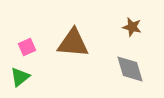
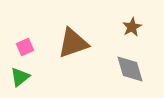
brown star: rotated 30 degrees clockwise
brown triangle: rotated 24 degrees counterclockwise
pink square: moved 2 px left
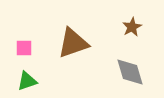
pink square: moved 1 px left, 1 px down; rotated 24 degrees clockwise
gray diamond: moved 3 px down
green triangle: moved 7 px right, 4 px down; rotated 20 degrees clockwise
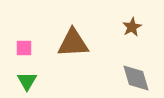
brown triangle: rotated 16 degrees clockwise
gray diamond: moved 6 px right, 6 px down
green triangle: rotated 40 degrees counterclockwise
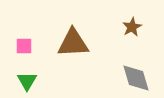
pink square: moved 2 px up
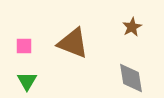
brown triangle: rotated 24 degrees clockwise
gray diamond: moved 5 px left; rotated 8 degrees clockwise
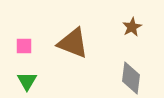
gray diamond: rotated 16 degrees clockwise
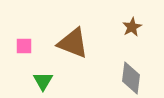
green triangle: moved 16 px right
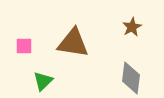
brown triangle: rotated 12 degrees counterclockwise
green triangle: rotated 15 degrees clockwise
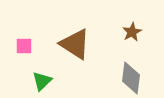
brown star: moved 5 px down
brown triangle: moved 2 px right, 1 px down; rotated 24 degrees clockwise
green triangle: moved 1 px left
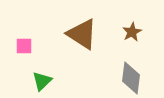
brown triangle: moved 7 px right, 10 px up
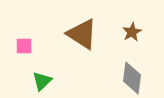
gray diamond: moved 1 px right
